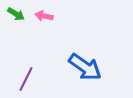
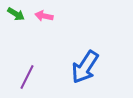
blue arrow: rotated 88 degrees clockwise
purple line: moved 1 px right, 2 px up
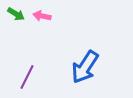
pink arrow: moved 2 px left
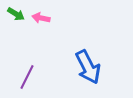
pink arrow: moved 1 px left, 2 px down
blue arrow: moved 3 px right; rotated 60 degrees counterclockwise
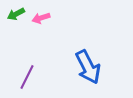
green arrow: rotated 120 degrees clockwise
pink arrow: rotated 30 degrees counterclockwise
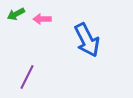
pink arrow: moved 1 px right, 1 px down; rotated 18 degrees clockwise
blue arrow: moved 1 px left, 27 px up
